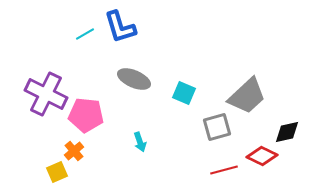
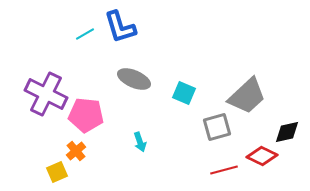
orange cross: moved 2 px right
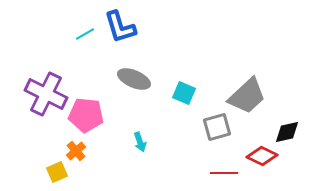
red line: moved 3 px down; rotated 16 degrees clockwise
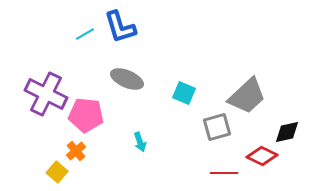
gray ellipse: moved 7 px left
yellow square: rotated 25 degrees counterclockwise
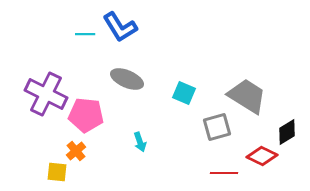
blue L-shape: rotated 15 degrees counterclockwise
cyan line: rotated 30 degrees clockwise
gray trapezoid: rotated 105 degrees counterclockwise
black diamond: rotated 20 degrees counterclockwise
yellow square: rotated 35 degrees counterclockwise
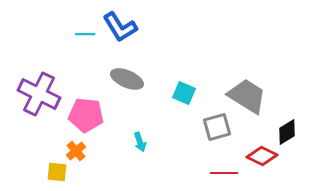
purple cross: moved 7 px left
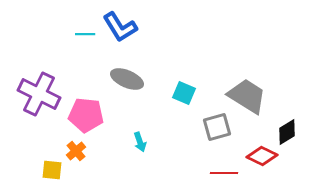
yellow square: moved 5 px left, 2 px up
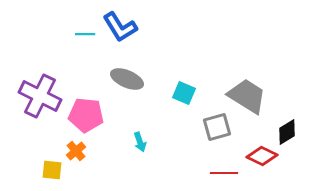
purple cross: moved 1 px right, 2 px down
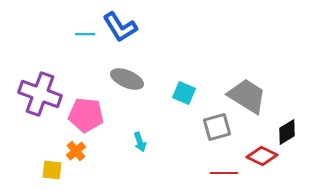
purple cross: moved 2 px up; rotated 6 degrees counterclockwise
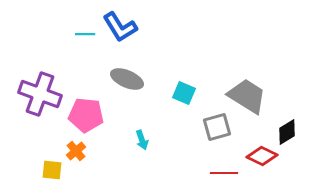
cyan arrow: moved 2 px right, 2 px up
